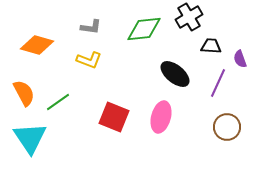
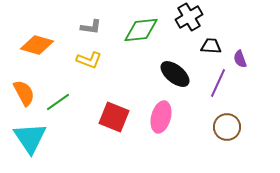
green diamond: moved 3 px left, 1 px down
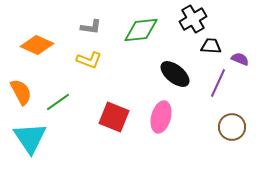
black cross: moved 4 px right, 2 px down
orange diamond: rotated 8 degrees clockwise
purple semicircle: rotated 132 degrees clockwise
orange semicircle: moved 3 px left, 1 px up
brown circle: moved 5 px right
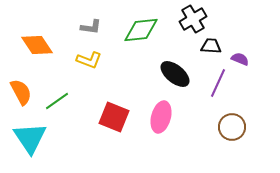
orange diamond: rotated 32 degrees clockwise
green line: moved 1 px left, 1 px up
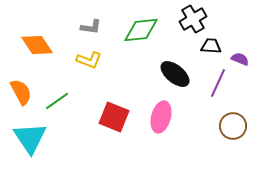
brown circle: moved 1 px right, 1 px up
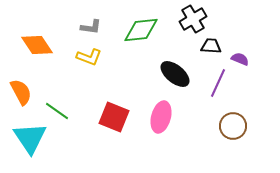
yellow L-shape: moved 3 px up
green line: moved 10 px down; rotated 70 degrees clockwise
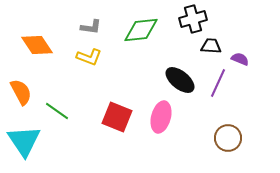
black cross: rotated 16 degrees clockwise
black ellipse: moved 5 px right, 6 px down
red square: moved 3 px right
brown circle: moved 5 px left, 12 px down
cyan triangle: moved 6 px left, 3 px down
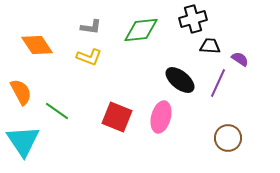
black trapezoid: moved 1 px left
purple semicircle: rotated 12 degrees clockwise
cyan triangle: moved 1 px left
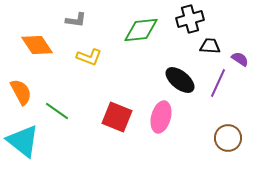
black cross: moved 3 px left
gray L-shape: moved 15 px left, 7 px up
cyan triangle: rotated 18 degrees counterclockwise
